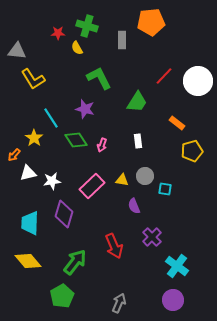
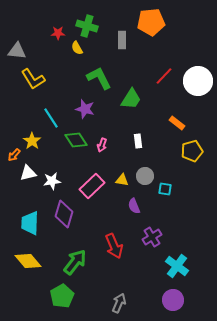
green trapezoid: moved 6 px left, 3 px up
yellow star: moved 2 px left, 3 px down
purple cross: rotated 12 degrees clockwise
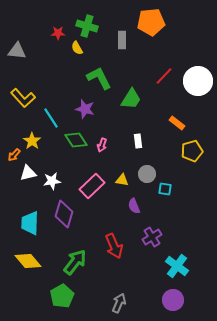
yellow L-shape: moved 10 px left, 19 px down; rotated 10 degrees counterclockwise
gray circle: moved 2 px right, 2 px up
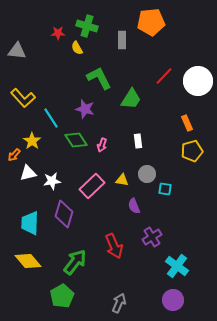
orange rectangle: moved 10 px right; rotated 28 degrees clockwise
